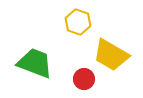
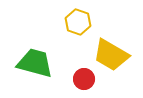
green trapezoid: rotated 6 degrees counterclockwise
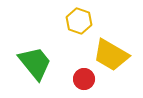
yellow hexagon: moved 1 px right, 1 px up
green trapezoid: rotated 36 degrees clockwise
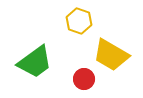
green trapezoid: moved 1 px up; rotated 93 degrees clockwise
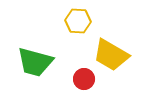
yellow hexagon: moved 1 px left; rotated 15 degrees counterclockwise
green trapezoid: rotated 51 degrees clockwise
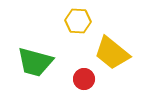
yellow trapezoid: moved 1 px right, 2 px up; rotated 9 degrees clockwise
